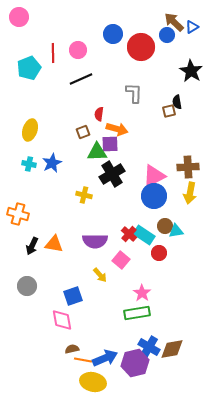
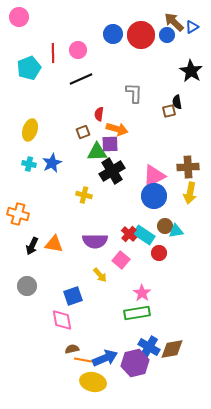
red circle at (141, 47): moved 12 px up
black cross at (112, 174): moved 3 px up
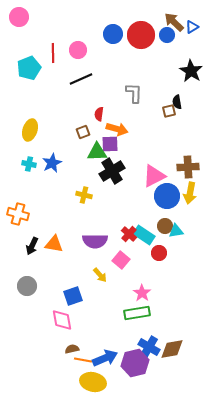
blue circle at (154, 196): moved 13 px right
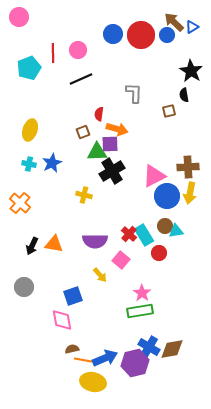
black semicircle at (177, 102): moved 7 px right, 7 px up
orange cross at (18, 214): moved 2 px right, 11 px up; rotated 25 degrees clockwise
cyan rectangle at (144, 235): rotated 25 degrees clockwise
gray circle at (27, 286): moved 3 px left, 1 px down
green rectangle at (137, 313): moved 3 px right, 2 px up
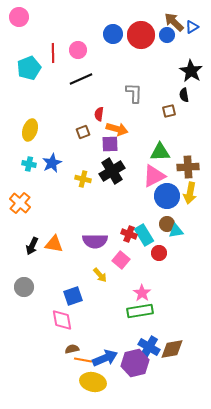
green triangle at (97, 152): moved 63 px right
yellow cross at (84, 195): moved 1 px left, 16 px up
brown circle at (165, 226): moved 2 px right, 2 px up
red cross at (129, 234): rotated 21 degrees counterclockwise
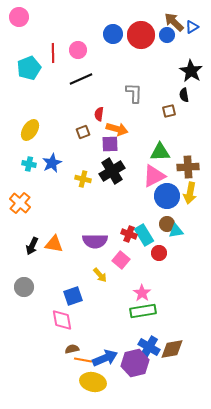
yellow ellipse at (30, 130): rotated 15 degrees clockwise
green rectangle at (140, 311): moved 3 px right
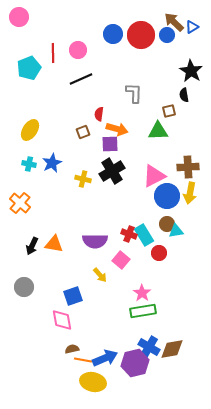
green triangle at (160, 152): moved 2 px left, 21 px up
